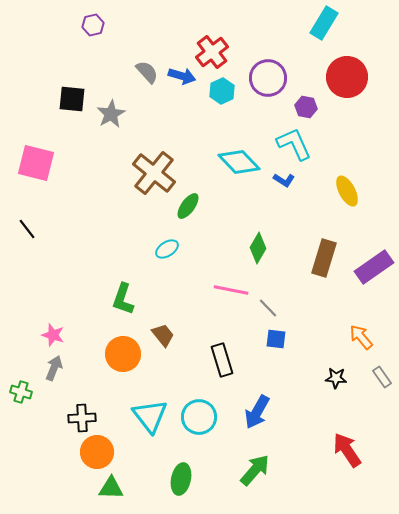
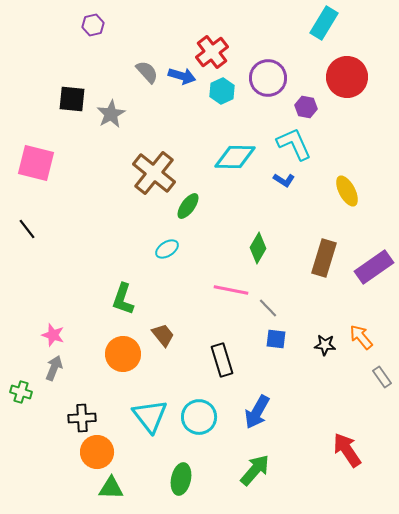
cyan diamond at (239, 162): moved 4 px left, 5 px up; rotated 45 degrees counterclockwise
black star at (336, 378): moved 11 px left, 33 px up
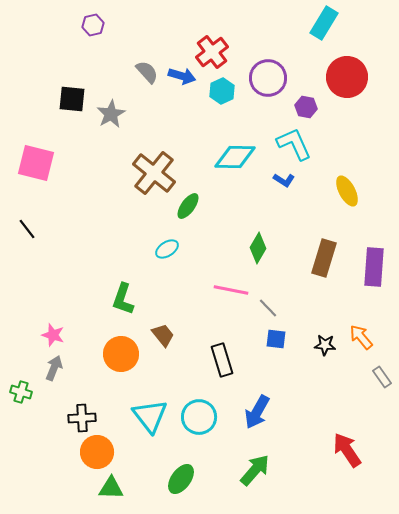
purple rectangle at (374, 267): rotated 51 degrees counterclockwise
orange circle at (123, 354): moved 2 px left
green ellipse at (181, 479): rotated 24 degrees clockwise
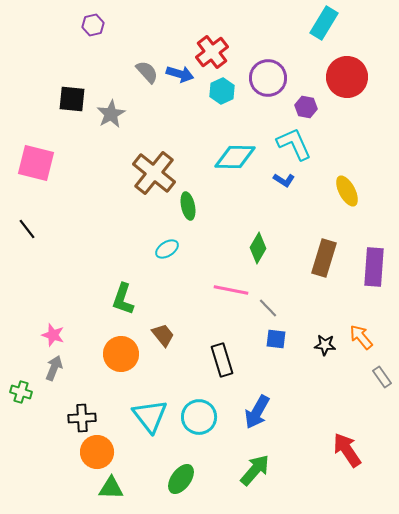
blue arrow at (182, 76): moved 2 px left, 2 px up
green ellipse at (188, 206): rotated 48 degrees counterclockwise
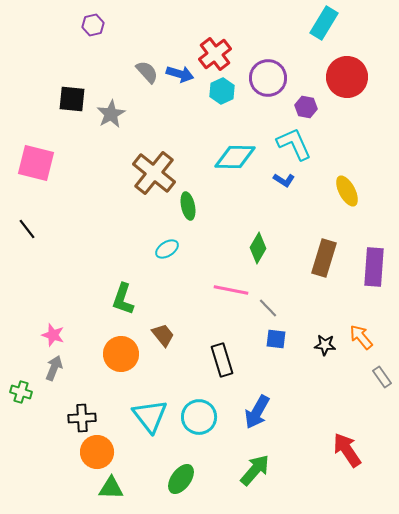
red cross at (212, 52): moved 3 px right, 2 px down
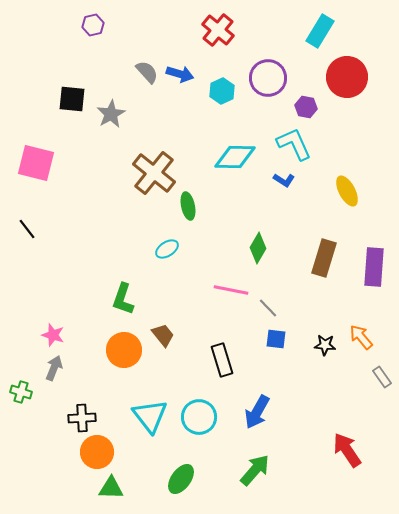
cyan rectangle at (324, 23): moved 4 px left, 8 px down
red cross at (215, 54): moved 3 px right, 24 px up; rotated 12 degrees counterclockwise
orange circle at (121, 354): moved 3 px right, 4 px up
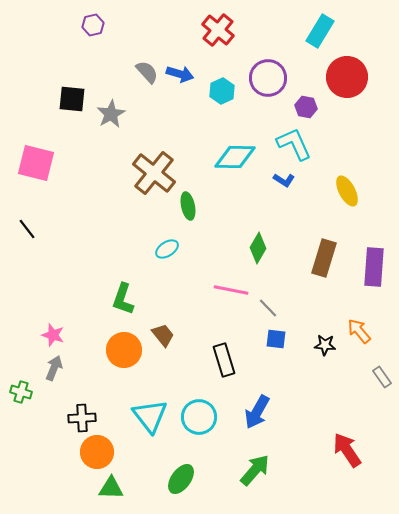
orange arrow at (361, 337): moved 2 px left, 6 px up
black rectangle at (222, 360): moved 2 px right
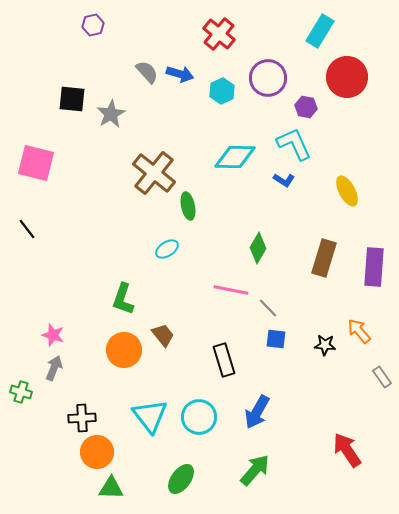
red cross at (218, 30): moved 1 px right, 4 px down
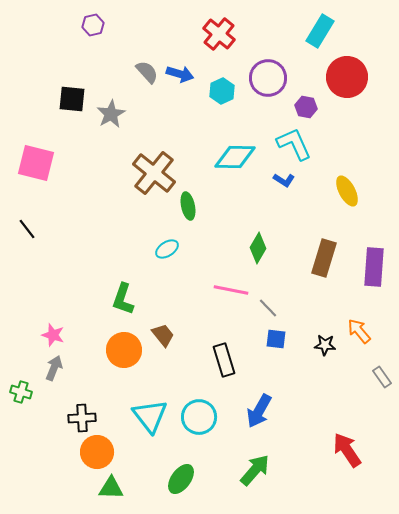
blue arrow at (257, 412): moved 2 px right, 1 px up
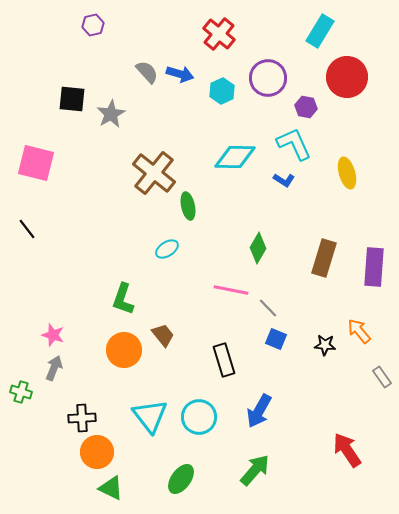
yellow ellipse at (347, 191): moved 18 px up; rotated 12 degrees clockwise
blue square at (276, 339): rotated 15 degrees clockwise
green triangle at (111, 488): rotated 24 degrees clockwise
